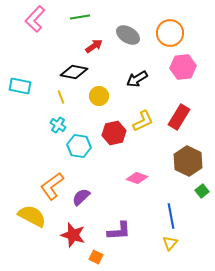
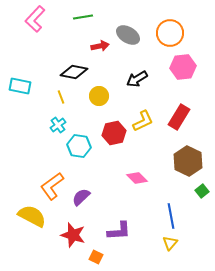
green line: moved 3 px right
red arrow: moved 6 px right; rotated 24 degrees clockwise
cyan cross: rotated 21 degrees clockwise
pink diamond: rotated 25 degrees clockwise
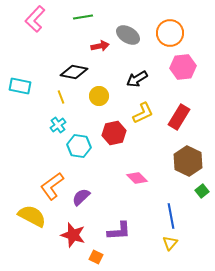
yellow L-shape: moved 8 px up
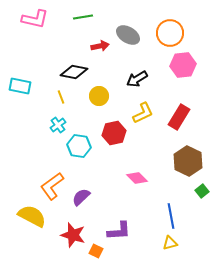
pink L-shape: rotated 120 degrees counterclockwise
pink hexagon: moved 2 px up
yellow triangle: rotated 35 degrees clockwise
orange square: moved 6 px up
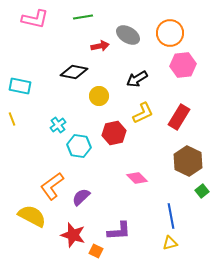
yellow line: moved 49 px left, 22 px down
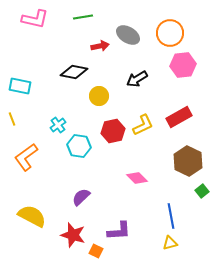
yellow L-shape: moved 12 px down
red rectangle: rotated 30 degrees clockwise
red hexagon: moved 1 px left, 2 px up
orange L-shape: moved 26 px left, 29 px up
